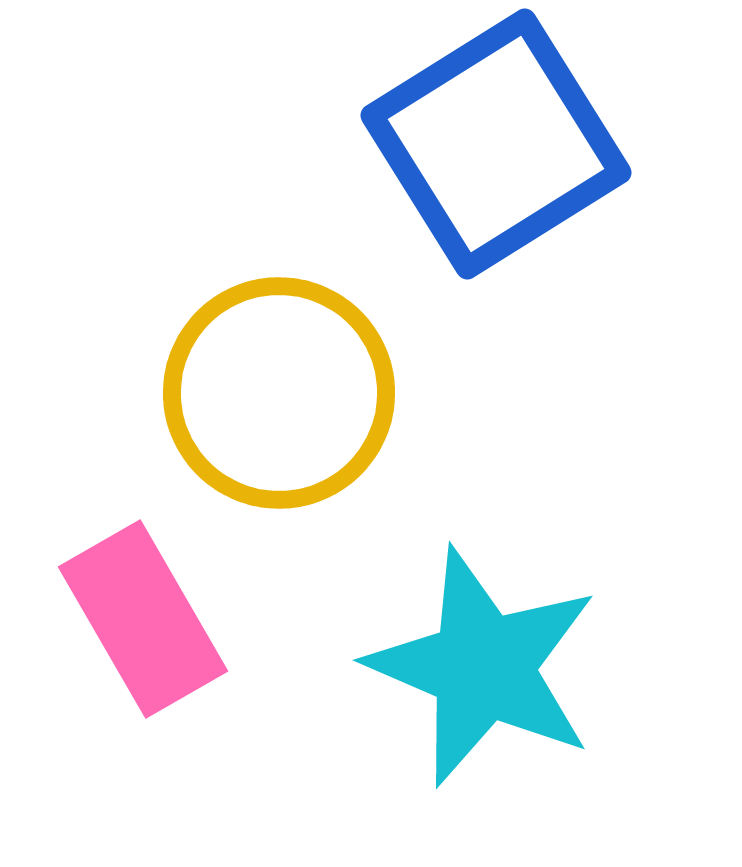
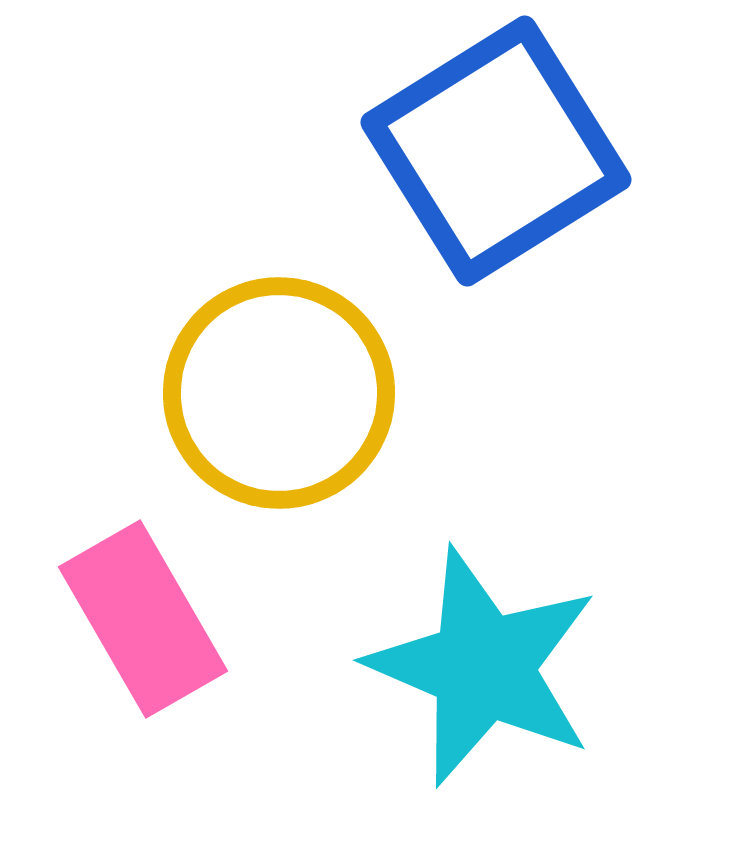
blue square: moved 7 px down
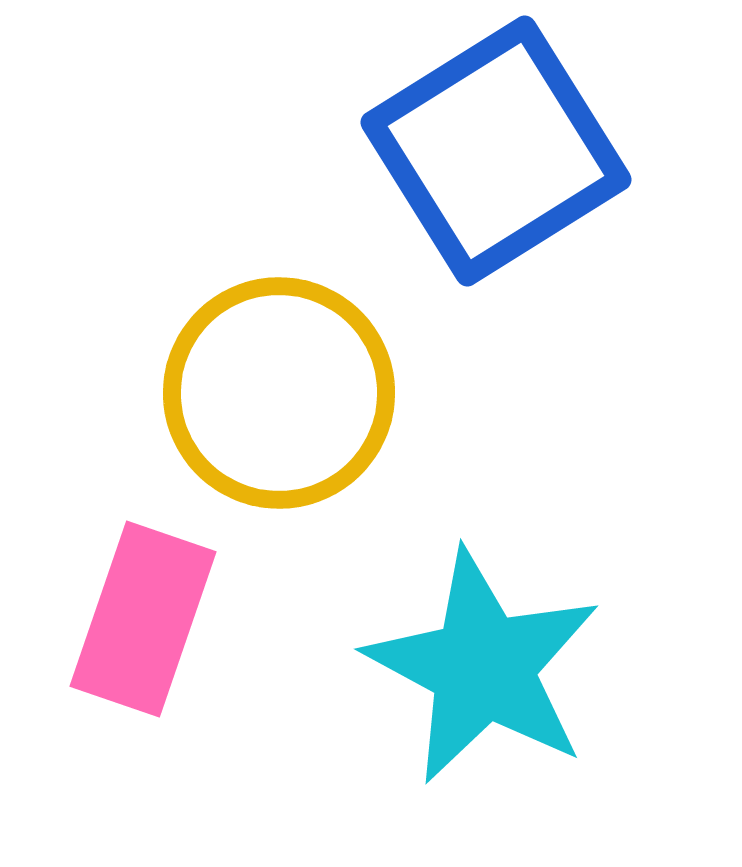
pink rectangle: rotated 49 degrees clockwise
cyan star: rotated 5 degrees clockwise
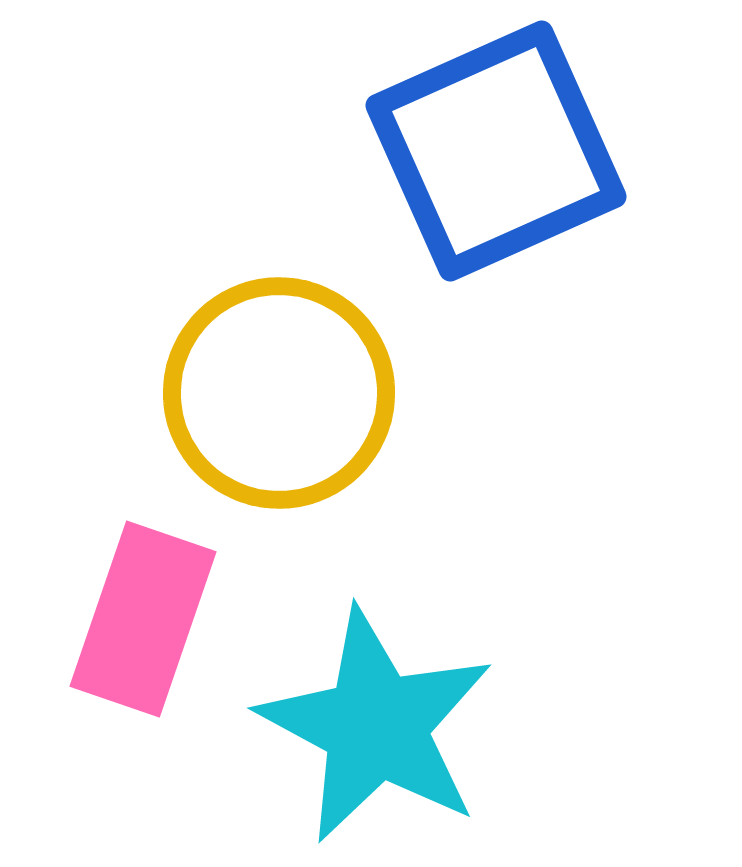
blue square: rotated 8 degrees clockwise
cyan star: moved 107 px left, 59 px down
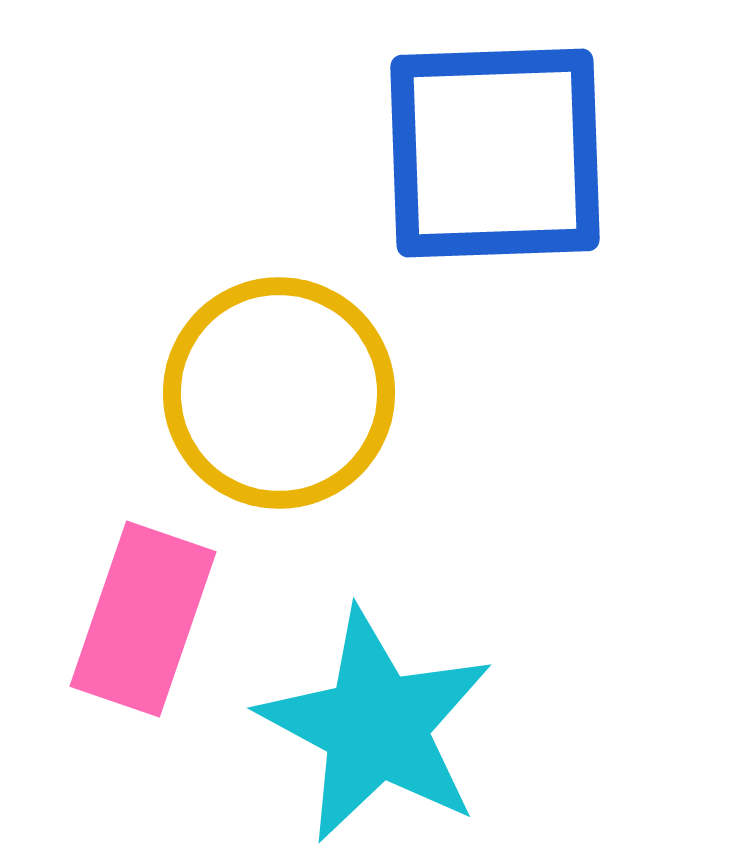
blue square: moved 1 px left, 2 px down; rotated 22 degrees clockwise
